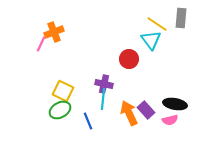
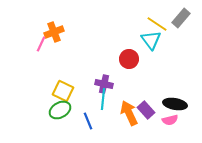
gray rectangle: rotated 36 degrees clockwise
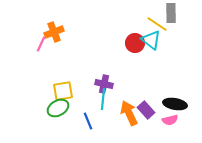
gray rectangle: moved 10 px left, 5 px up; rotated 42 degrees counterclockwise
cyan triangle: rotated 15 degrees counterclockwise
red circle: moved 6 px right, 16 px up
yellow square: rotated 35 degrees counterclockwise
green ellipse: moved 2 px left, 2 px up
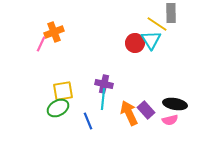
cyan triangle: rotated 20 degrees clockwise
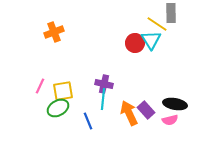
pink line: moved 1 px left, 42 px down
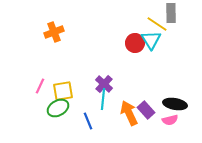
purple cross: rotated 30 degrees clockwise
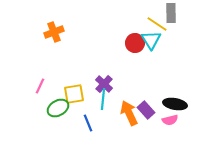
yellow square: moved 11 px right, 3 px down
blue line: moved 2 px down
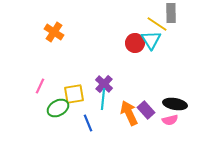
orange cross: rotated 36 degrees counterclockwise
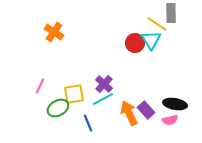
cyan line: rotated 55 degrees clockwise
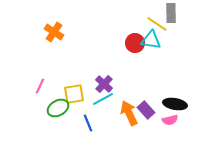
cyan triangle: rotated 50 degrees counterclockwise
